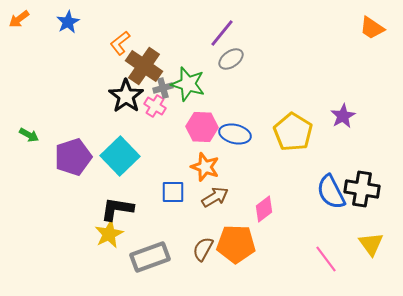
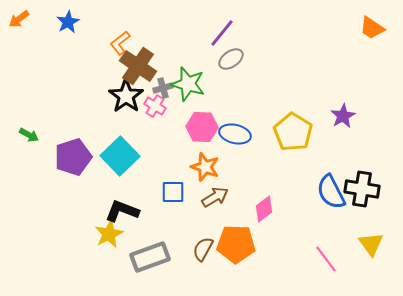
brown cross: moved 6 px left
black L-shape: moved 5 px right, 2 px down; rotated 12 degrees clockwise
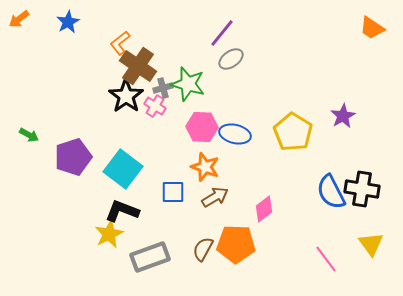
cyan square: moved 3 px right, 13 px down; rotated 9 degrees counterclockwise
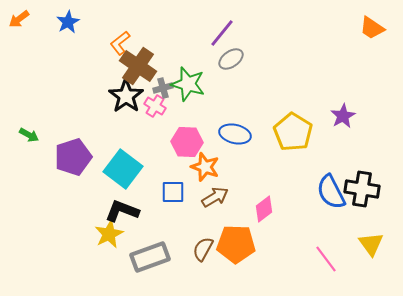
pink hexagon: moved 15 px left, 15 px down
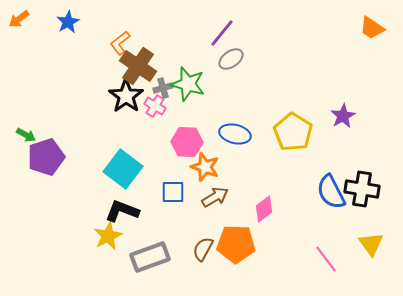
green arrow: moved 3 px left
purple pentagon: moved 27 px left
yellow star: moved 1 px left, 2 px down
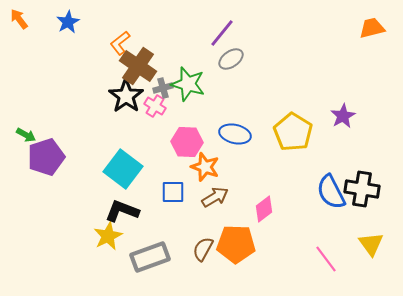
orange arrow: rotated 90 degrees clockwise
orange trapezoid: rotated 132 degrees clockwise
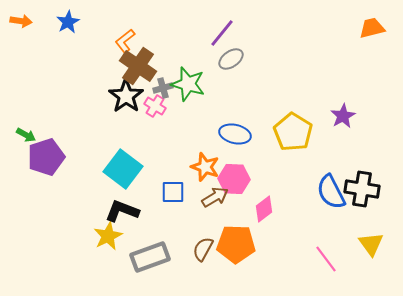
orange arrow: moved 2 px right, 2 px down; rotated 135 degrees clockwise
orange L-shape: moved 5 px right, 2 px up
pink hexagon: moved 47 px right, 37 px down
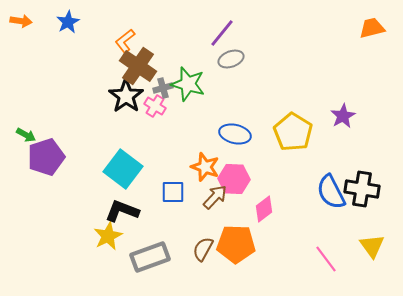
gray ellipse: rotated 15 degrees clockwise
brown arrow: rotated 16 degrees counterclockwise
yellow triangle: moved 1 px right, 2 px down
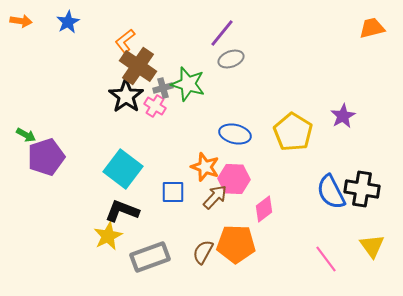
brown semicircle: moved 3 px down
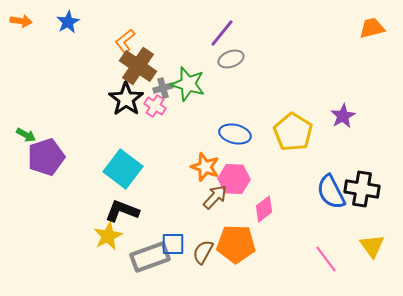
black star: moved 3 px down
blue square: moved 52 px down
